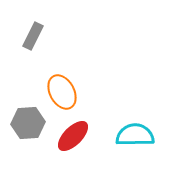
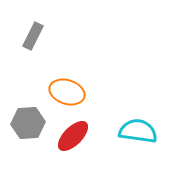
orange ellipse: moved 5 px right; rotated 44 degrees counterclockwise
cyan semicircle: moved 3 px right, 4 px up; rotated 9 degrees clockwise
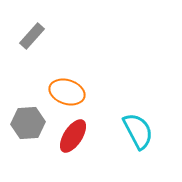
gray rectangle: moved 1 px left; rotated 16 degrees clockwise
cyan semicircle: rotated 54 degrees clockwise
red ellipse: rotated 12 degrees counterclockwise
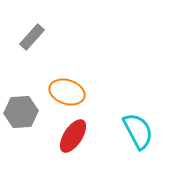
gray rectangle: moved 1 px down
gray hexagon: moved 7 px left, 11 px up
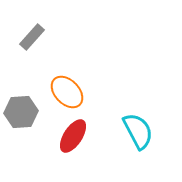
orange ellipse: rotated 28 degrees clockwise
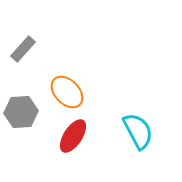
gray rectangle: moved 9 px left, 12 px down
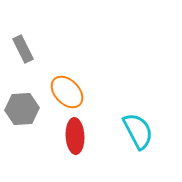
gray rectangle: rotated 68 degrees counterclockwise
gray hexagon: moved 1 px right, 3 px up
red ellipse: moved 2 px right; rotated 36 degrees counterclockwise
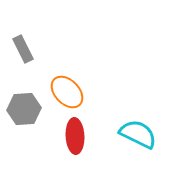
gray hexagon: moved 2 px right
cyan semicircle: moved 3 px down; rotated 36 degrees counterclockwise
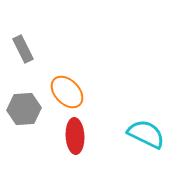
cyan semicircle: moved 8 px right
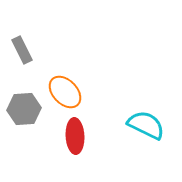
gray rectangle: moved 1 px left, 1 px down
orange ellipse: moved 2 px left
cyan semicircle: moved 9 px up
